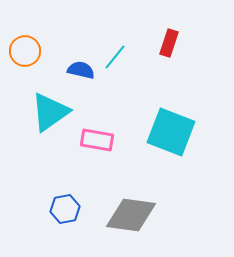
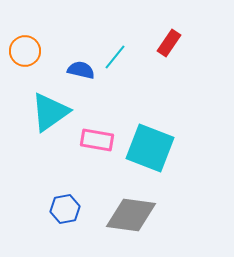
red rectangle: rotated 16 degrees clockwise
cyan square: moved 21 px left, 16 px down
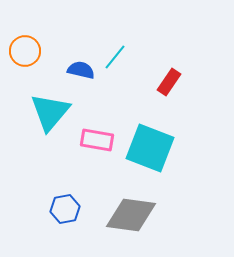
red rectangle: moved 39 px down
cyan triangle: rotated 15 degrees counterclockwise
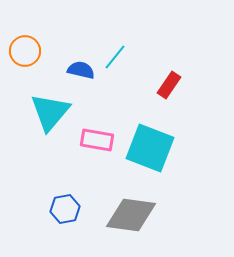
red rectangle: moved 3 px down
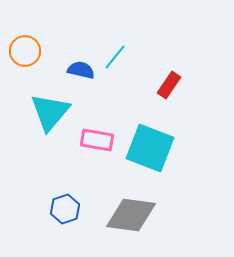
blue hexagon: rotated 8 degrees counterclockwise
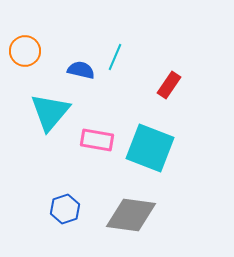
cyan line: rotated 16 degrees counterclockwise
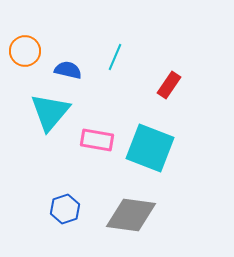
blue semicircle: moved 13 px left
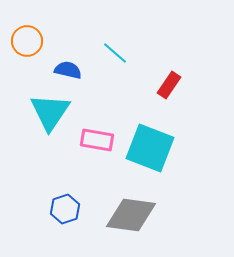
orange circle: moved 2 px right, 10 px up
cyan line: moved 4 px up; rotated 72 degrees counterclockwise
cyan triangle: rotated 6 degrees counterclockwise
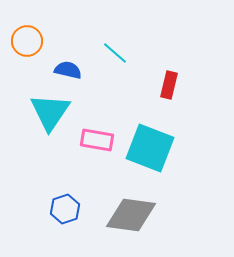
red rectangle: rotated 20 degrees counterclockwise
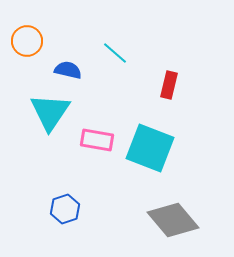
gray diamond: moved 42 px right, 5 px down; rotated 42 degrees clockwise
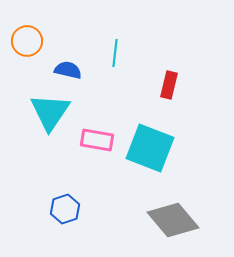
cyan line: rotated 56 degrees clockwise
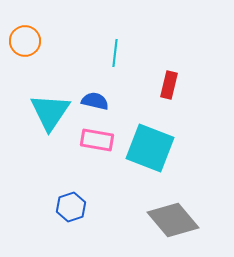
orange circle: moved 2 px left
blue semicircle: moved 27 px right, 31 px down
blue hexagon: moved 6 px right, 2 px up
